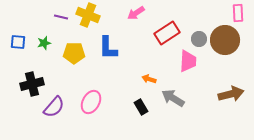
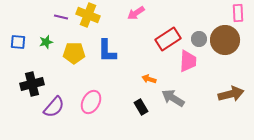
red rectangle: moved 1 px right, 6 px down
green star: moved 2 px right, 1 px up
blue L-shape: moved 1 px left, 3 px down
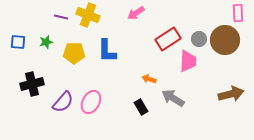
purple semicircle: moved 9 px right, 5 px up
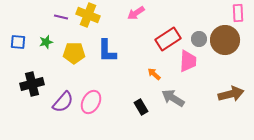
orange arrow: moved 5 px right, 5 px up; rotated 24 degrees clockwise
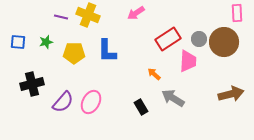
pink rectangle: moved 1 px left
brown circle: moved 1 px left, 2 px down
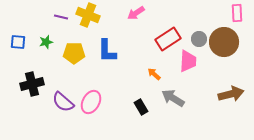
purple semicircle: rotated 90 degrees clockwise
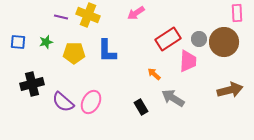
brown arrow: moved 1 px left, 4 px up
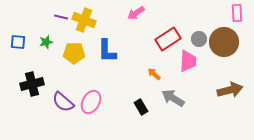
yellow cross: moved 4 px left, 5 px down
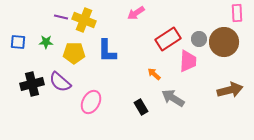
green star: rotated 16 degrees clockwise
purple semicircle: moved 3 px left, 20 px up
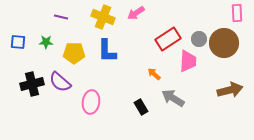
yellow cross: moved 19 px right, 3 px up
brown circle: moved 1 px down
pink ellipse: rotated 20 degrees counterclockwise
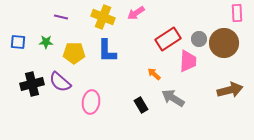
black rectangle: moved 2 px up
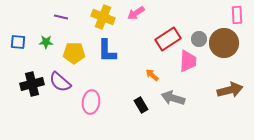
pink rectangle: moved 2 px down
orange arrow: moved 2 px left, 1 px down
gray arrow: rotated 15 degrees counterclockwise
